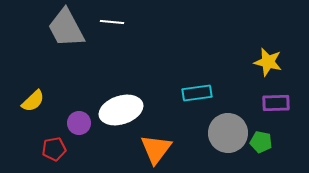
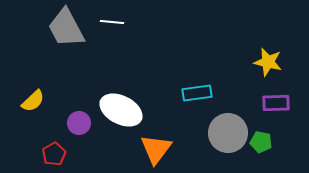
white ellipse: rotated 45 degrees clockwise
red pentagon: moved 5 px down; rotated 20 degrees counterclockwise
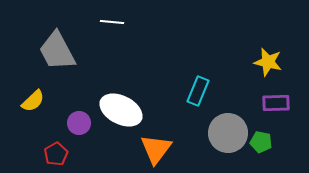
gray trapezoid: moved 9 px left, 23 px down
cyan rectangle: moved 1 px right, 2 px up; rotated 60 degrees counterclockwise
red pentagon: moved 2 px right
